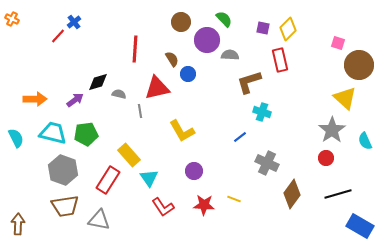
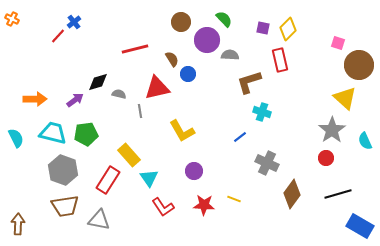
red line at (135, 49): rotated 72 degrees clockwise
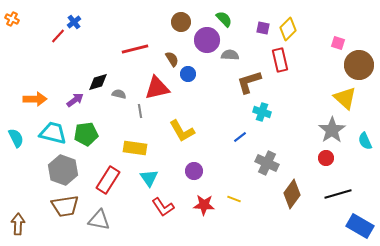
yellow rectangle at (129, 155): moved 6 px right, 7 px up; rotated 40 degrees counterclockwise
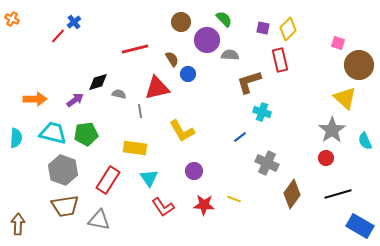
cyan semicircle at (16, 138): rotated 30 degrees clockwise
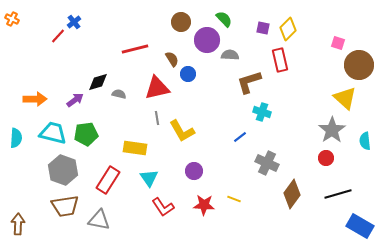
gray line at (140, 111): moved 17 px right, 7 px down
cyan semicircle at (365, 141): rotated 18 degrees clockwise
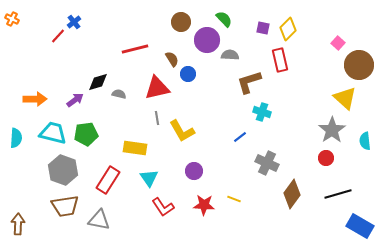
pink square at (338, 43): rotated 24 degrees clockwise
